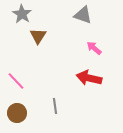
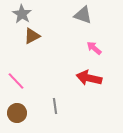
brown triangle: moved 6 px left; rotated 30 degrees clockwise
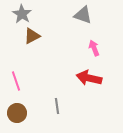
pink arrow: rotated 28 degrees clockwise
pink line: rotated 24 degrees clockwise
gray line: moved 2 px right
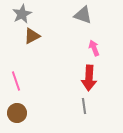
gray star: rotated 12 degrees clockwise
red arrow: rotated 100 degrees counterclockwise
gray line: moved 27 px right
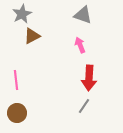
pink arrow: moved 14 px left, 3 px up
pink line: moved 1 px up; rotated 12 degrees clockwise
gray line: rotated 42 degrees clockwise
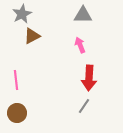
gray triangle: rotated 18 degrees counterclockwise
